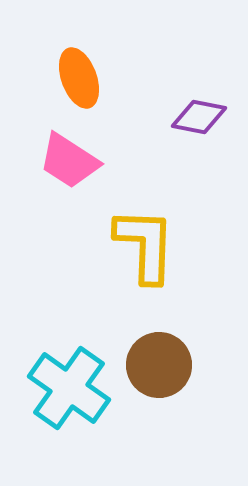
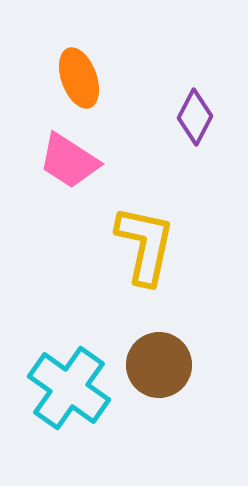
purple diamond: moved 4 px left; rotated 74 degrees counterclockwise
yellow L-shape: rotated 10 degrees clockwise
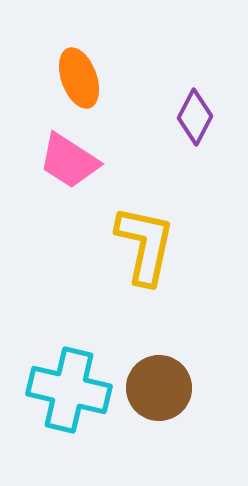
brown circle: moved 23 px down
cyan cross: moved 2 px down; rotated 22 degrees counterclockwise
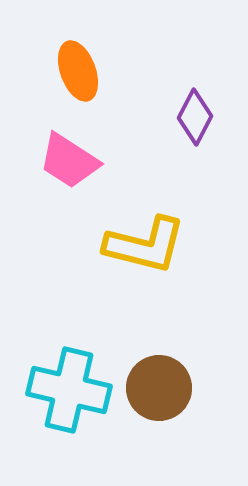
orange ellipse: moved 1 px left, 7 px up
yellow L-shape: rotated 92 degrees clockwise
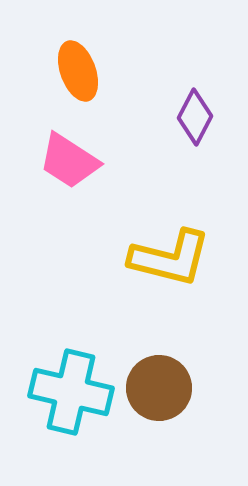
yellow L-shape: moved 25 px right, 13 px down
cyan cross: moved 2 px right, 2 px down
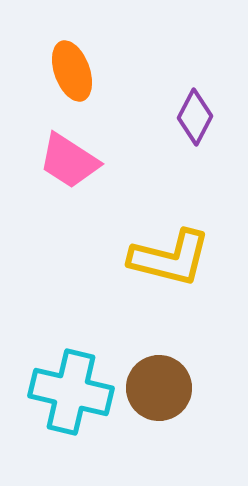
orange ellipse: moved 6 px left
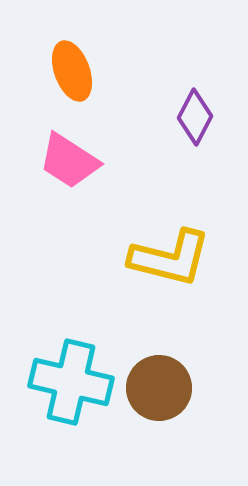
cyan cross: moved 10 px up
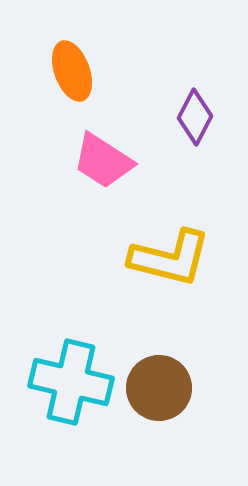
pink trapezoid: moved 34 px right
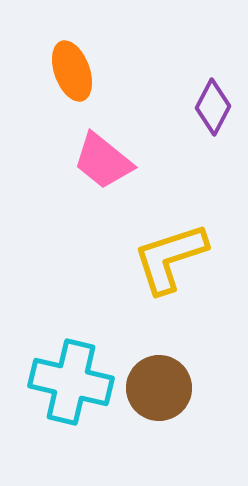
purple diamond: moved 18 px right, 10 px up
pink trapezoid: rotated 6 degrees clockwise
yellow L-shape: rotated 148 degrees clockwise
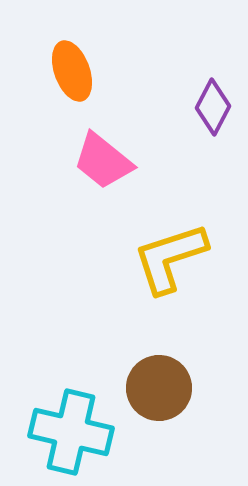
cyan cross: moved 50 px down
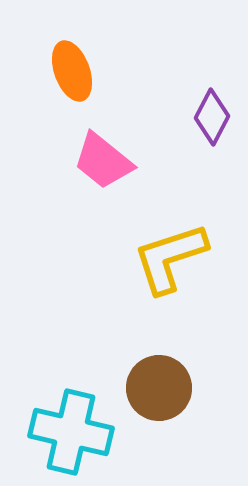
purple diamond: moved 1 px left, 10 px down
